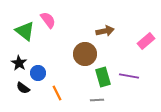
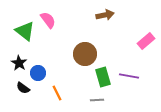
brown arrow: moved 16 px up
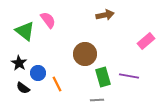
orange line: moved 9 px up
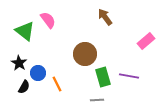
brown arrow: moved 2 px down; rotated 114 degrees counterclockwise
black semicircle: moved 1 px right, 1 px up; rotated 96 degrees counterclockwise
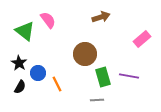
brown arrow: moved 4 px left; rotated 108 degrees clockwise
pink rectangle: moved 4 px left, 2 px up
black semicircle: moved 4 px left
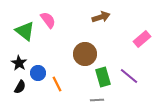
purple line: rotated 30 degrees clockwise
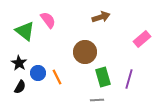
brown circle: moved 2 px up
purple line: moved 3 px down; rotated 66 degrees clockwise
orange line: moved 7 px up
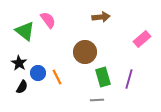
brown arrow: rotated 12 degrees clockwise
black semicircle: moved 2 px right
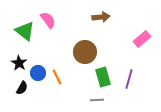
black semicircle: moved 1 px down
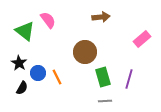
gray line: moved 8 px right, 1 px down
